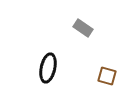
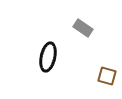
black ellipse: moved 11 px up
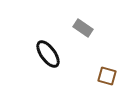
black ellipse: moved 3 px up; rotated 48 degrees counterclockwise
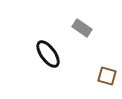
gray rectangle: moved 1 px left
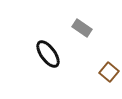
brown square: moved 2 px right, 4 px up; rotated 24 degrees clockwise
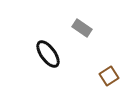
brown square: moved 4 px down; rotated 18 degrees clockwise
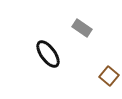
brown square: rotated 18 degrees counterclockwise
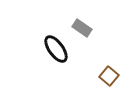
black ellipse: moved 8 px right, 5 px up
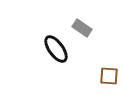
brown square: rotated 36 degrees counterclockwise
